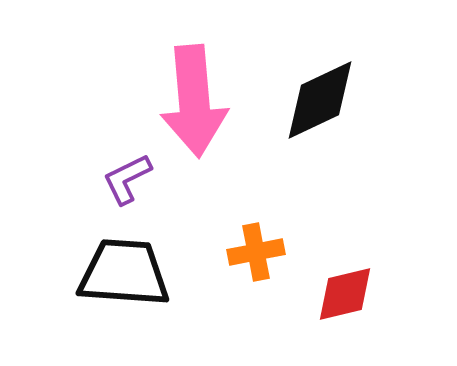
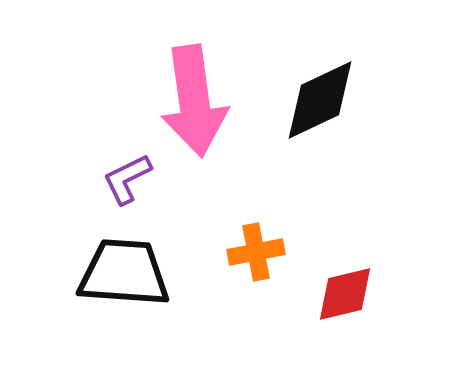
pink arrow: rotated 3 degrees counterclockwise
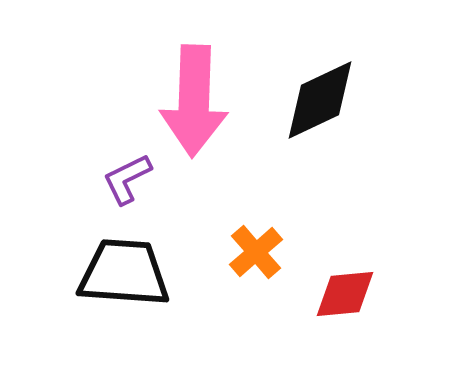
pink arrow: rotated 10 degrees clockwise
orange cross: rotated 30 degrees counterclockwise
red diamond: rotated 8 degrees clockwise
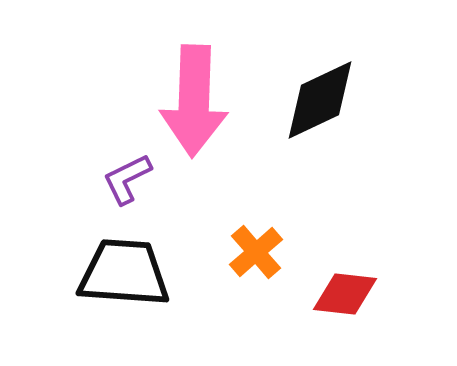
red diamond: rotated 12 degrees clockwise
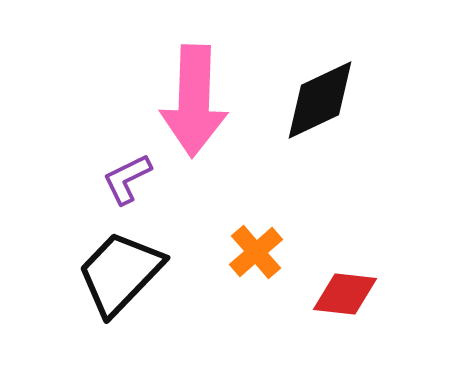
black trapezoid: moved 4 px left; rotated 50 degrees counterclockwise
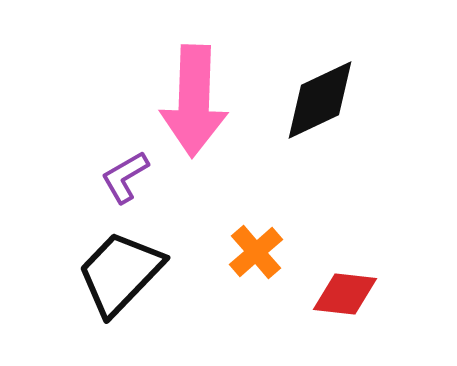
purple L-shape: moved 2 px left, 2 px up; rotated 4 degrees counterclockwise
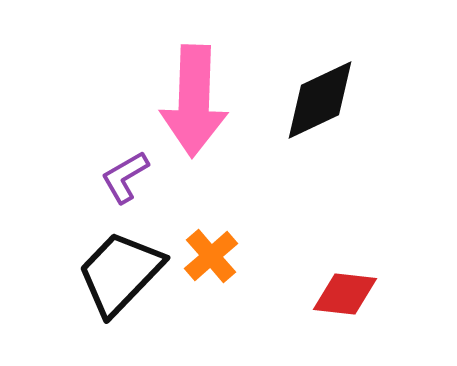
orange cross: moved 45 px left, 4 px down
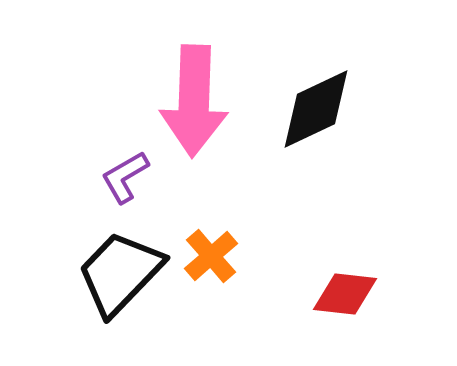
black diamond: moved 4 px left, 9 px down
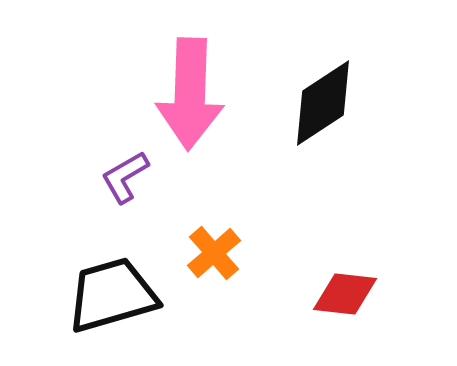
pink arrow: moved 4 px left, 7 px up
black diamond: moved 7 px right, 6 px up; rotated 8 degrees counterclockwise
orange cross: moved 3 px right, 3 px up
black trapezoid: moved 8 px left, 22 px down; rotated 30 degrees clockwise
